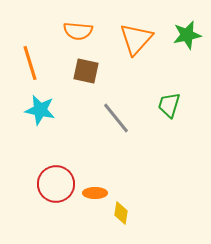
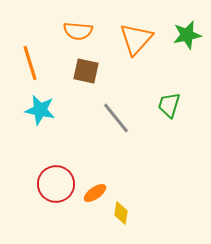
orange ellipse: rotated 35 degrees counterclockwise
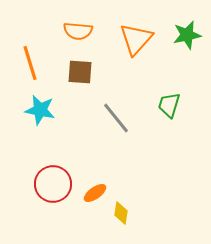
brown square: moved 6 px left, 1 px down; rotated 8 degrees counterclockwise
red circle: moved 3 px left
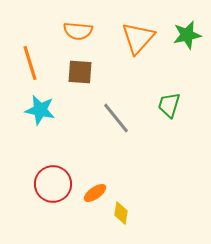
orange triangle: moved 2 px right, 1 px up
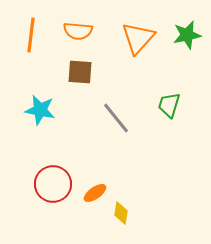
orange line: moved 1 px right, 28 px up; rotated 24 degrees clockwise
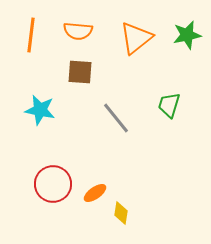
orange triangle: moved 2 px left; rotated 9 degrees clockwise
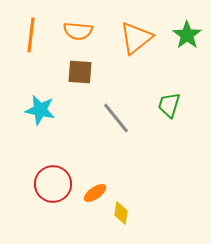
green star: rotated 24 degrees counterclockwise
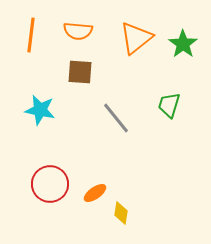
green star: moved 4 px left, 9 px down
red circle: moved 3 px left
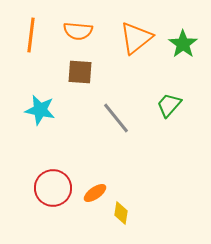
green trapezoid: rotated 24 degrees clockwise
red circle: moved 3 px right, 4 px down
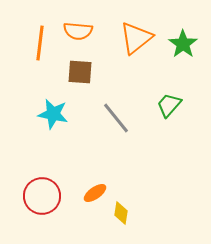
orange line: moved 9 px right, 8 px down
cyan star: moved 13 px right, 4 px down
red circle: moved 11 px left, 8 px down
